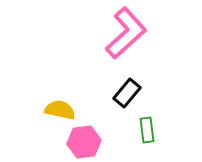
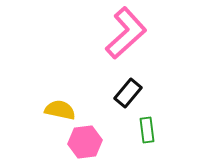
black rectangle: moved 1 px right
pink hexagon: moved 1 px right
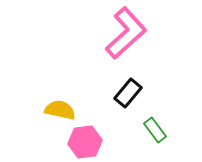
green rectangle: moved 8 px right; rotated 30 degrees counterclockwise
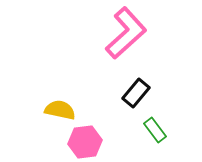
black rectangle: moved 8 px right
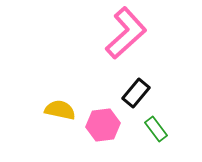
green rectangle: moved 1 px right, 1 px up
pink hexagon: moved 18 px right, 17 px up
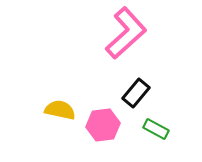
green rectangle: rotated 25 degrees counterclockwise
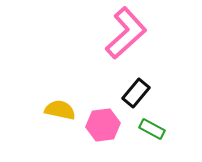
green rectangle: moved 4 px left
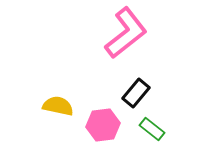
pink L-shape: rotated 4 degrees clockwise
yellow semicircle: moved 2 px left, 4 px up
green rectangle: rotated 10 degrees clockwise
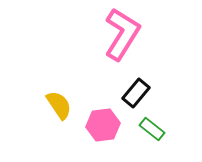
pink L-shape: moved 4 px left, 1 px down; rotated 20 degrees counterclockwise
yellow semicircle: moved 1 px right, 1 px up; rotated 44 degrees clockwise
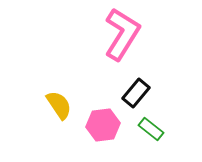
green rectangle: moved 1 px left
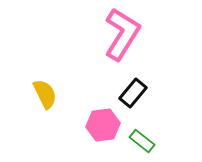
black rectangle: moved 3 px left
yellow semicircle: moved 14 px left, 11 px up; rotated 8 degrees clockwise
green rectangle: moved 9 px left, 12 px down
